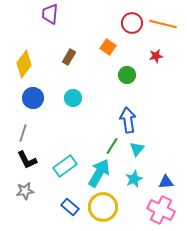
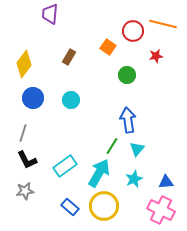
red circle: moved 1 px right, 8 px down
cyan circle: moved 2 px left, 2 px down
yellow circle: moved 1 px right, 1 px up
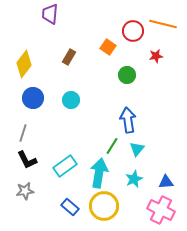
cyan arrow: rotated 20 degrees counterclockwise
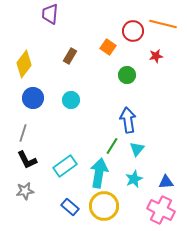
brown rectangle: moved 1 px right, 1 px up
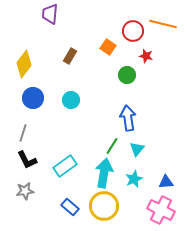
red star: moved 10 px left; rotated 24 degrees clockwise
blue arrow: moved 2 px up
cyan arrow: moved 5 px right
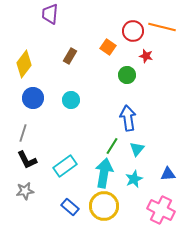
orange line: moved 1 px left, 3 px down
blue triangle: moved 2 px right, 8 px up
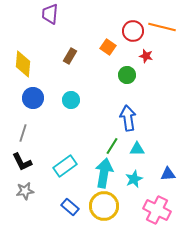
yellow diamond: moved 1 px left; rotated 32 degrees counterclockwise
cyan triangle: rotated 49 degrees clockwise
black L-shape: moved 5 px left, 2 px down
pink cross: moved 4 px left
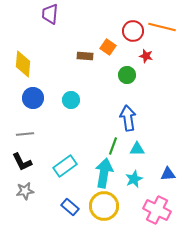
brown rectangle: moved 15 px right; rotated 63 degrees clockwise
gray line: moved 2 px right, 1 px down; rotated 66 degrees clockwise
green line: moved 1 px right; rotated 12 degrees counterclockwise
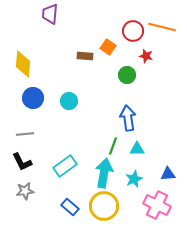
cyan circle: moved 2 px left, 1 px down
pink cross: moved 5 px up
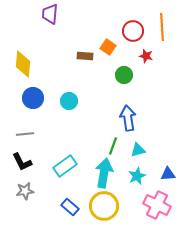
orange line: rotated 72 degrees clockwise
green circle: moved 3 px left
cyan triangle: moved 1 px right, 1 px down; rotated 14 degrees counterclockwise
cyan star: moved 3 px right, 3 px up
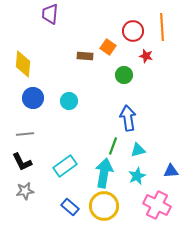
blue triangle: moved 3 px right, 3 px up
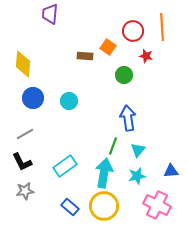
gray line: rotated 24 degrees counterclockwise
cyan triangle: rotated 35 degrees counterclockwise
cyan star: rotated 12 degrees clockwise
